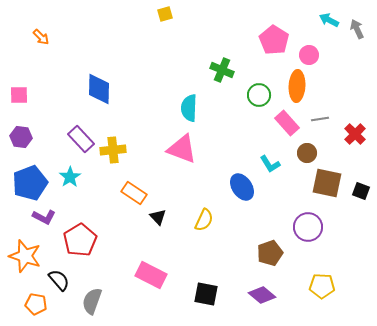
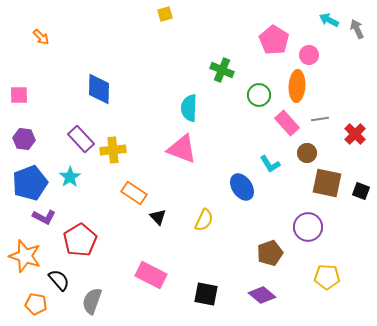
purple hexagon at (21, 137): moved 3 px right, 2 px down
yellow pentagon at (322, 286): moved 5 px right, 9 px up
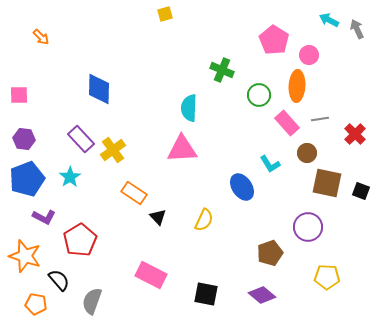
pink triangle at (182, 149): rotated 24 degrees counterclockwise
yellow cross at (113, 150): rotated 30 degrees counterclockwise
blue pentagon at (30, 183): moved 3 px left, 4 px up
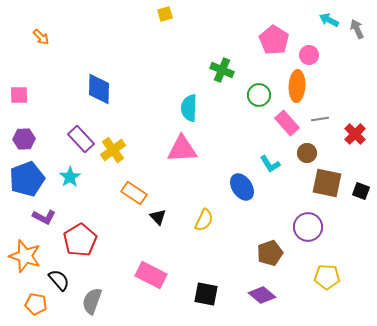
purple hexagon at (24, 139): rotated 10 degrees counterclockwise
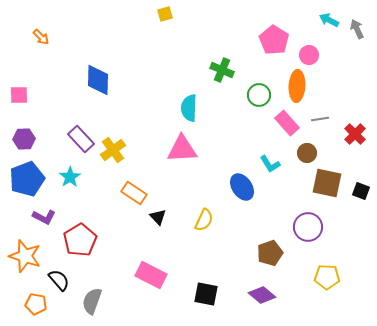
blue diamond at (99, 89): moved 1 px left, 9 px up
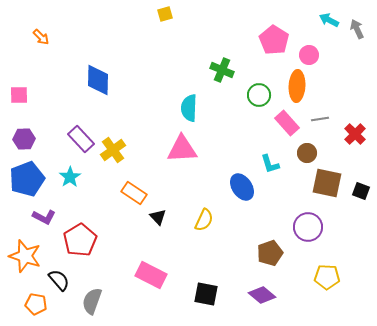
cyan L-shape at (270, 164): rotated 15 degrees clockwise
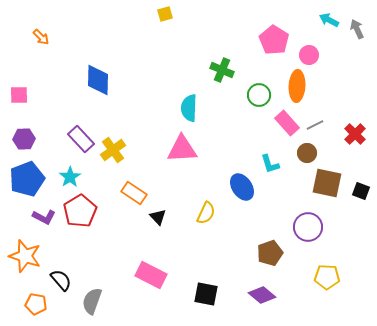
gray line at (320, 119): moved 5 px left, 6 px down; rotated 18 degrees counterclockwise
yellow semicircle at (204, 220): moved 2 px right, 7 px up
red pentagon at (80, 240): moved 29 px up
black semicircle at (59, 280): moved 2 px right
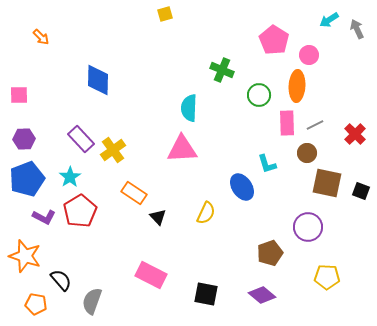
cyan arrow at (329, 20): rotated 60 degrees counterclockwise
pink rectangle at (287, 123): rotated 40 degrees clockwise
cyan L-shape at (270, 164): moved 3 px left
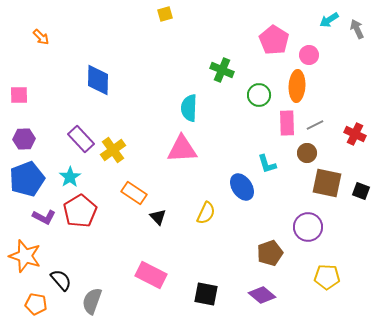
red cross at (355, 134): rotated 20 degrees counterclockwise
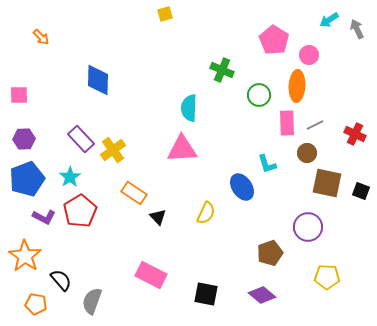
orange star at (25, 256): rotated 16 degrees clockwise
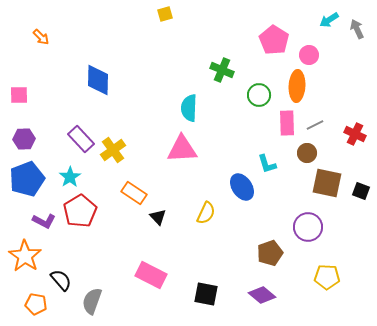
purple L-shape at (44, 217): moved 4 px down
